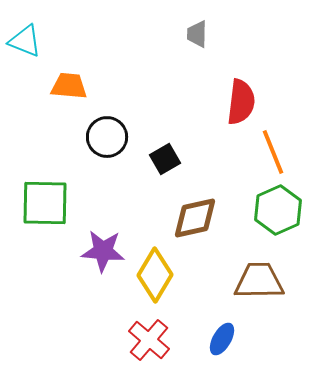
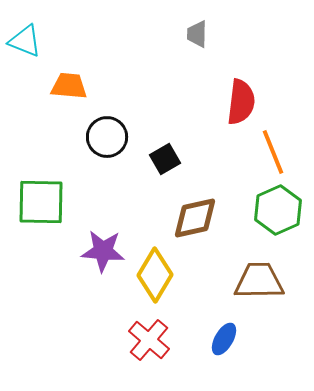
green square: moved 4 px left, 1 px up
blue ellipse: moved 2 px right
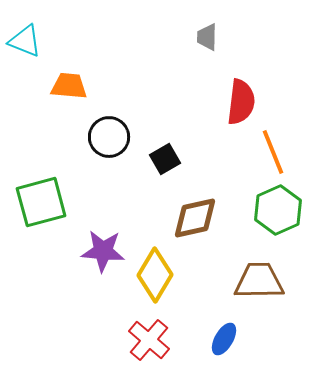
gray trapezoid: moved 10 px right, 3 px down
black circle: moved 2 px right
green square: rotated 16 degrees counterclockwise
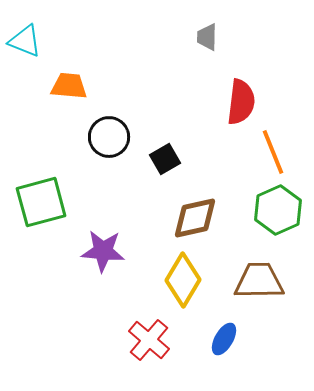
yellow diamond: moved 28 px right, 5 px down
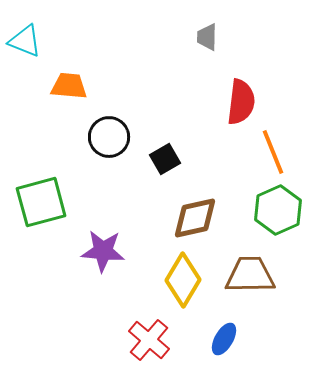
brown trapezoid: moved 9 px left, 6 px up
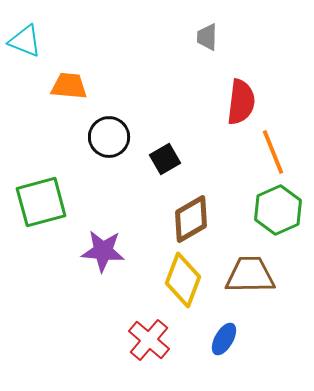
brown diamond: moved 4 px left, 1 px down; rotated 18 degrees counterclockwise
yellow diamond: rotated 10 degrees counterclockwise
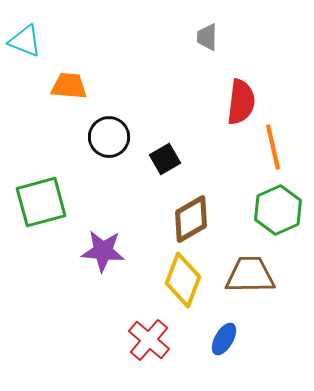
orange line: moved 5 px up; rotated 9 degrees clockwise
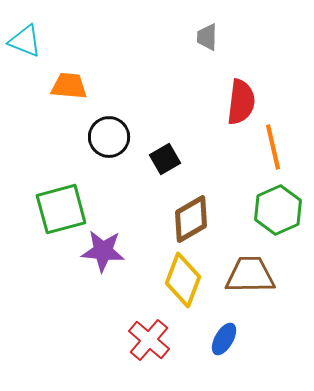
green square: moved 20 px right, 7 px down
